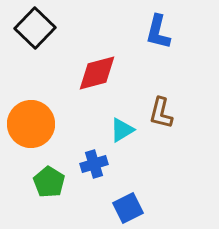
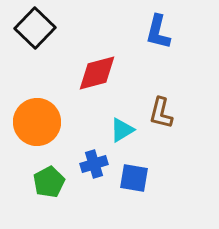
orange circle: moved 6 px right, 2 px up
green pentagon: rotated 12 degrees clockwise
blue square: moved 6 px right, 30 px up; rotated 36 degrees clockwise
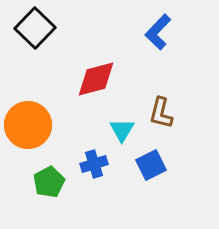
blue L-shape: rotated 30 degrees clockwise
red diamond: moved 1 px left, 6 px down
orange circle: moved 9 px left, 3 px down
cyan triangle: rotated 28 degrees counterclockwise
blue square: moved 17 px right, 13 px up; rotated 36 degrees counterclockwise
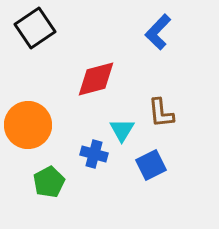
black square: rotated 12 degrees clockwise
brown L-shape: rotated 20 degrees counterclockwise
blue cross: moved 10 px up; rotated 32 degrees clockwise
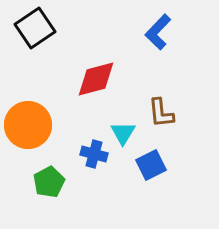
cyan triangle: moved 1 px right, 3 px down
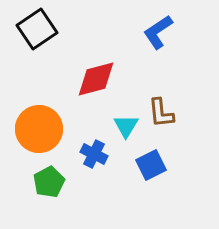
black square: moved 2 px right, 1 px down
blue L-shape: rotated 12 degrees clockwise
orange circle: moved 11 px right, 4 px down
cyan triangle: moved 3 px right, 7 px up
blue cross: rotated 12 degrees clockwise
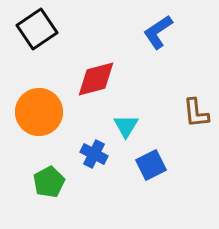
brown L-shape: moved 35 px right
orange circle: moved 17 px up
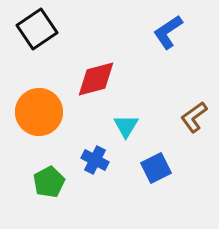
blue L-shape: moved 10 px right
brown L-shape: moved 2 px left, 4 px down; rotated 60 degrees clockwise
blue cross: moved 1 px right, 6 px down
blue square: moved 5 px right, 3 px down
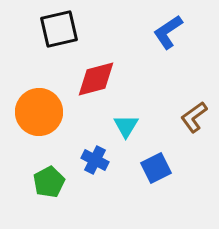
black square: moved 22 px right; rotated 21 degrees clockwise
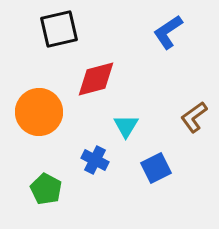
green pentagon: moved 3 px left, 7 px down; rotated 16 degrees counterclockwise
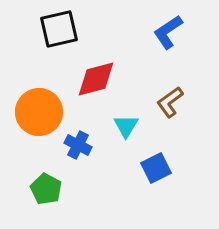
brown L-shape: moved 24 px left, 15 px up
blue cross: moved 17 px left, 15 px up
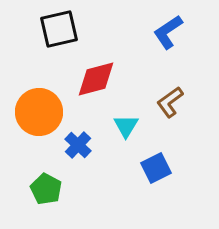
blue cross: rotated 16 degrees clockwise
